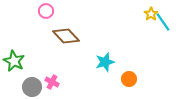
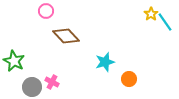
cyan line: moved 2 px right
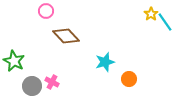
gray circle: moved 1 px up
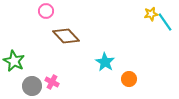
yellow star: rotated 24 degrees clockwise
cyan star: rotated 24 degrees counterclockwise
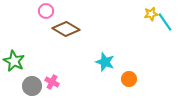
brown diamond: moved 7 px up; rotated 16 degrees counterclockwise
cyan star: rotated 12 degrees counterclockwise
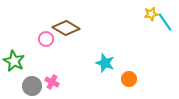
pink circle: moved 28 px down
brown diamond: moved 1 px up
cyan star: moved 1 px down
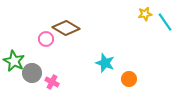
yellow star: moved 6 px left
gray circle: moved 13 px up
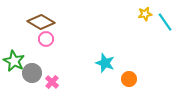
brown diamond: moved 25 px left, 6 px up
pink cross: rotated 16 degrees clockwise
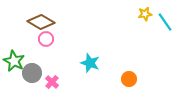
cyan star: moved 15 px left
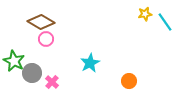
cyan star: rotated 24 degrees clockwise
orange circle: moved 2 px down
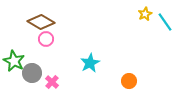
yellow star: rotated 16 degrees counterclockwise
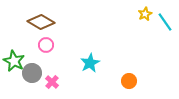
pink circle: moved 6 px down
